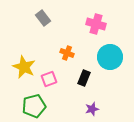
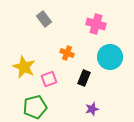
gray rectangle: moved 1 px right, 1 px down
green pentagon: moved 1 px right, 1 px down
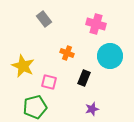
cyan circle: moved 1 px up
yellow star: moved 1 px left, 1 px up
pink square: moved 3 px down; rotated 35 degrees clockwise
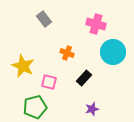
cyan circle: moved 3 px right, 4 px up
black rectangle: rotated 21 degrees clockwise
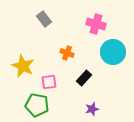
pink square: rotated 21 degrees counterclockwise
green pentagon: moved 2 px right, 2 px up; rotated 25 degrees clockwise
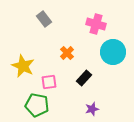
orange cross: rotated 24 degrees clockwise
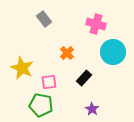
yellow star: moved 1 px left, 2 px down
green pentagon: moved 4 px right
purple star: rotated 24 degrees counterclockwise
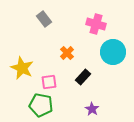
black rectangle: moved 1 px left, 1 px up
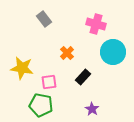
yellow star: rotated 15 degrees counterclockwise
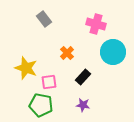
yellow star: moved 4 px right; rotated 10 degrees clockwise
purple star: moved 9 px left, 4 px up; rotated 24 degrees counterclockwise
